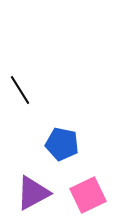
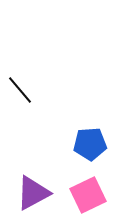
black line: rotated 8 degrees counterclockwise
blue pentagon: moved 28 px right; rotated 16 degrees counterclockwise
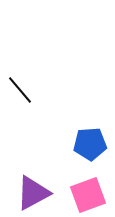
pink square: rotated 6 degrees clockwise
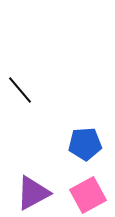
blue pentagon: moved 5 px left
pink square: rotated 9 degrees counterclockwise
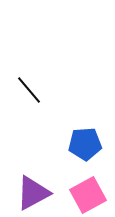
black line: moved 9 px right
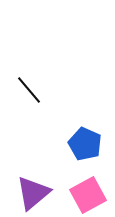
blue pentagon: rotated 28 degrees clockwise
purple triangle: rotated 12 degrees counterclockwise
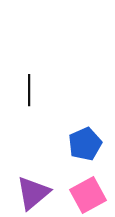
black line: rotated 40 degrees clockwise
blue pentagon: rotated 24 degrees clockwise
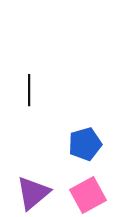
blue pentagon: rotated 8 degrees clockwise
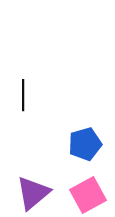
black line: moved 6 px left, 5 px down
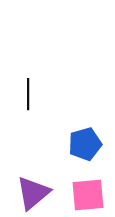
black line: moved 5 px right, 1 px up
pink square: rotated 24 degrees clockwise
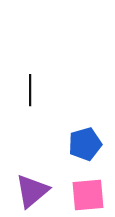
black line: moved 2 px right, 4 px up
purple triangle: moved 1 px left, 2 px up
